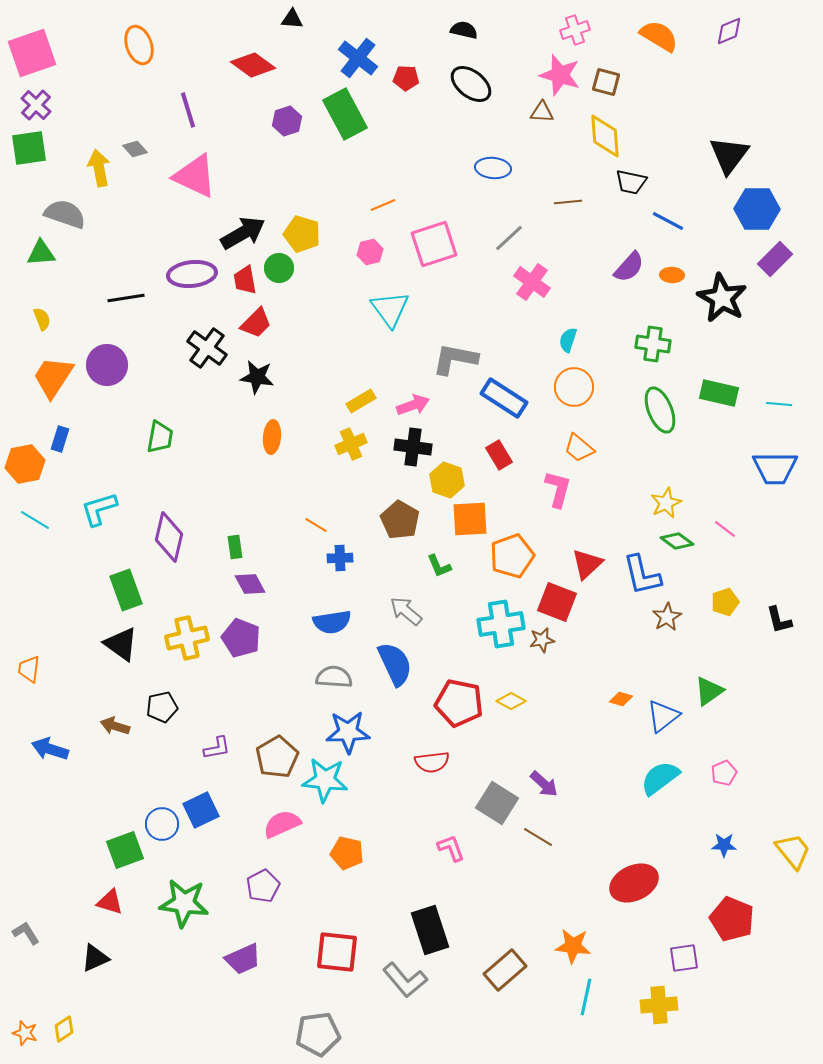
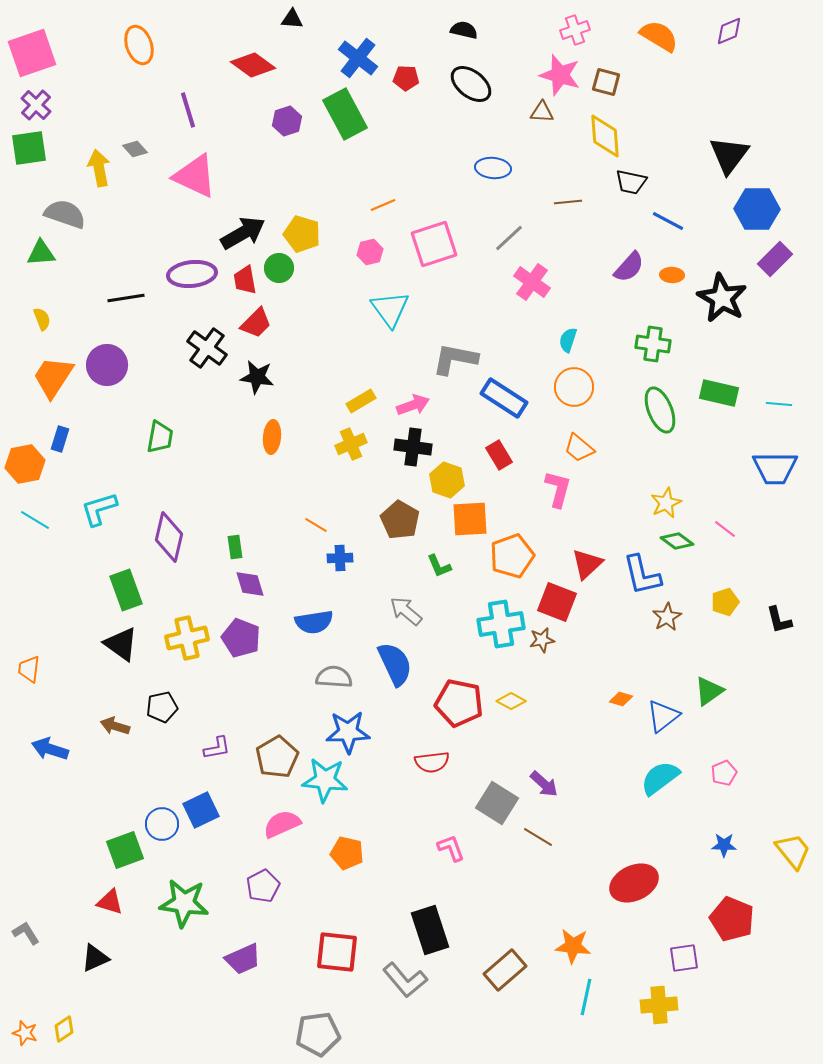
purple diamond at (250, 584): rotated 12 degrees clockwise
blue semicircle at (332, 622): moved 18 px left
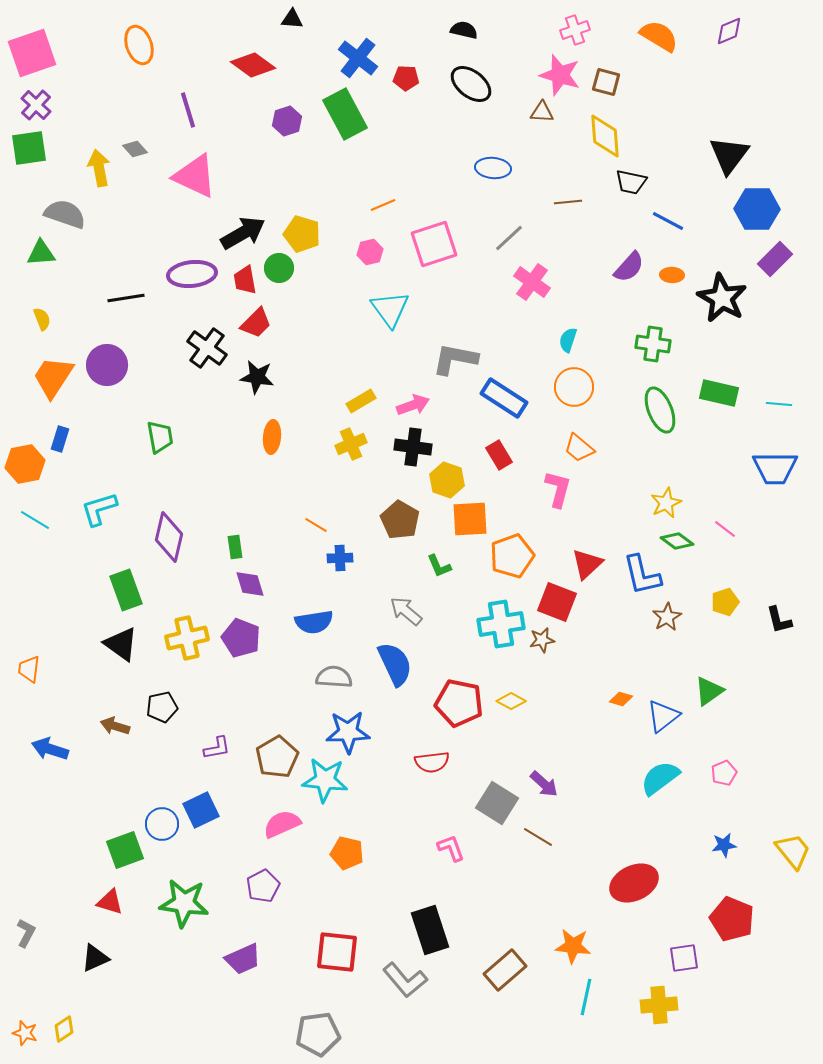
green trapezoid at (160, 437): rotated 20 degrees counterclockwise
blue star at (724, 845): rotated 10 degrees counterclockwise
gray L-shape at (26, 933): rotated 60 degrees clockwise
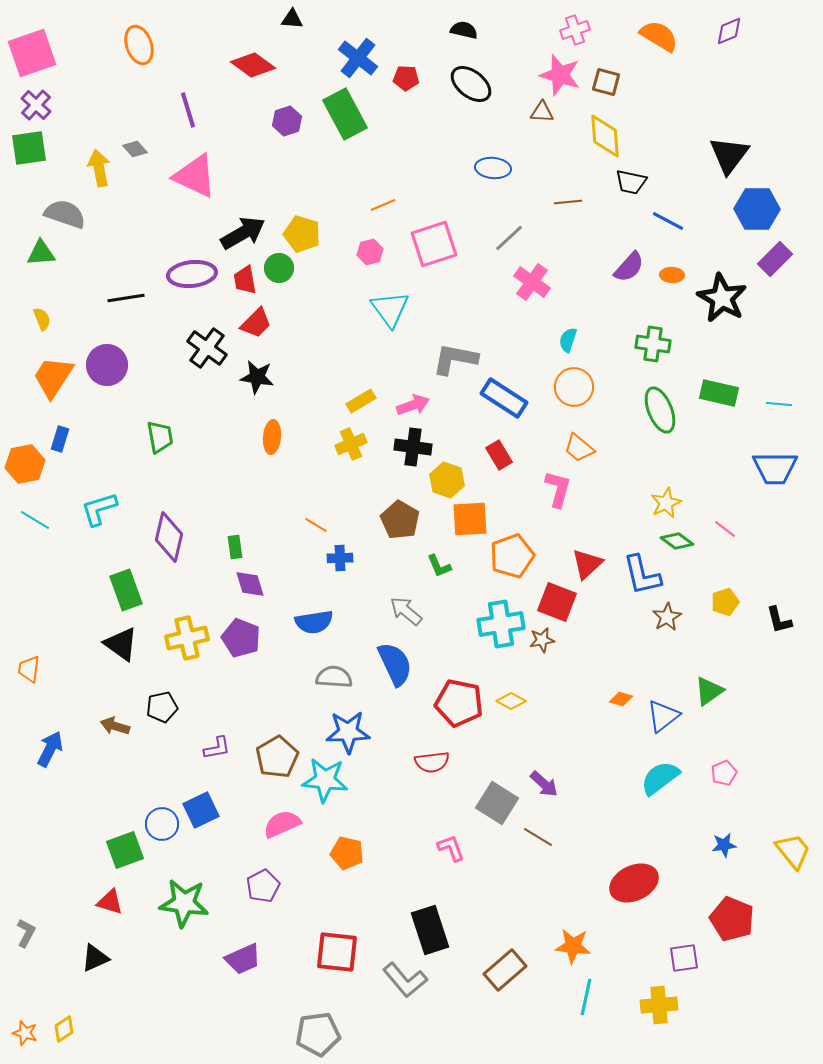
blue arrow at (50, 749): rotated 99 degrees clockwise
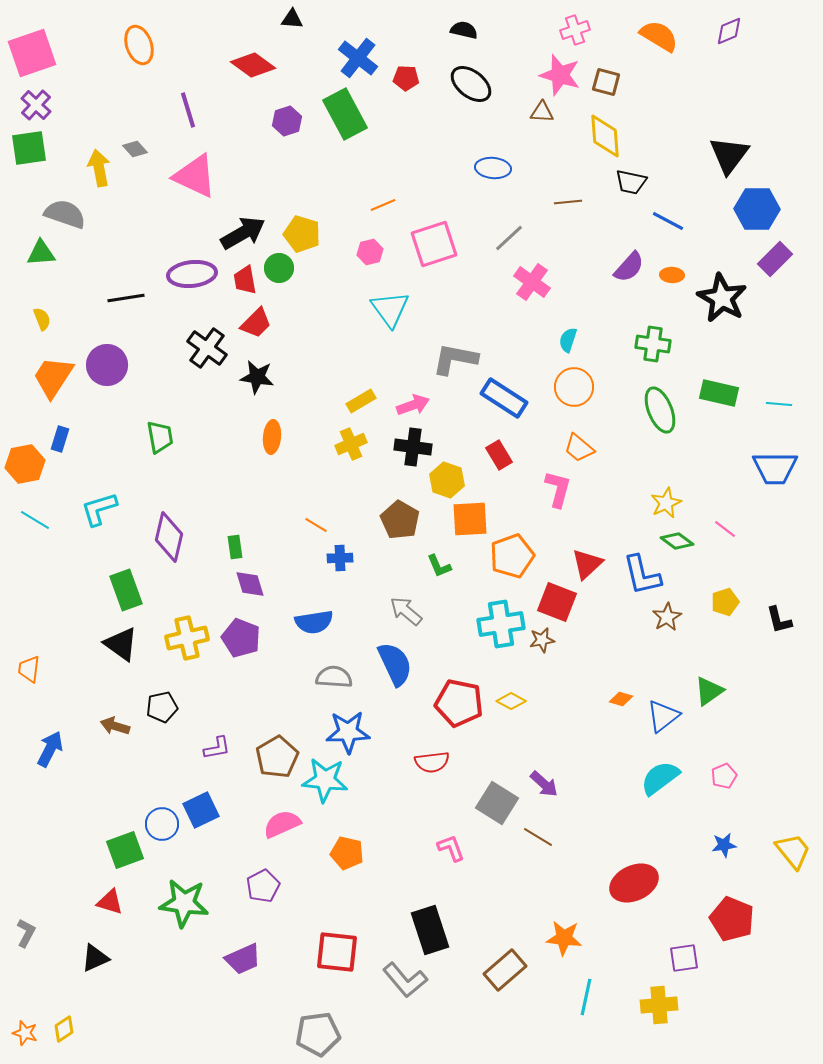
pink pentagon at (724, 773): moved 3 px down
orange star at (573, 946): moved 9 px left, 8 px up
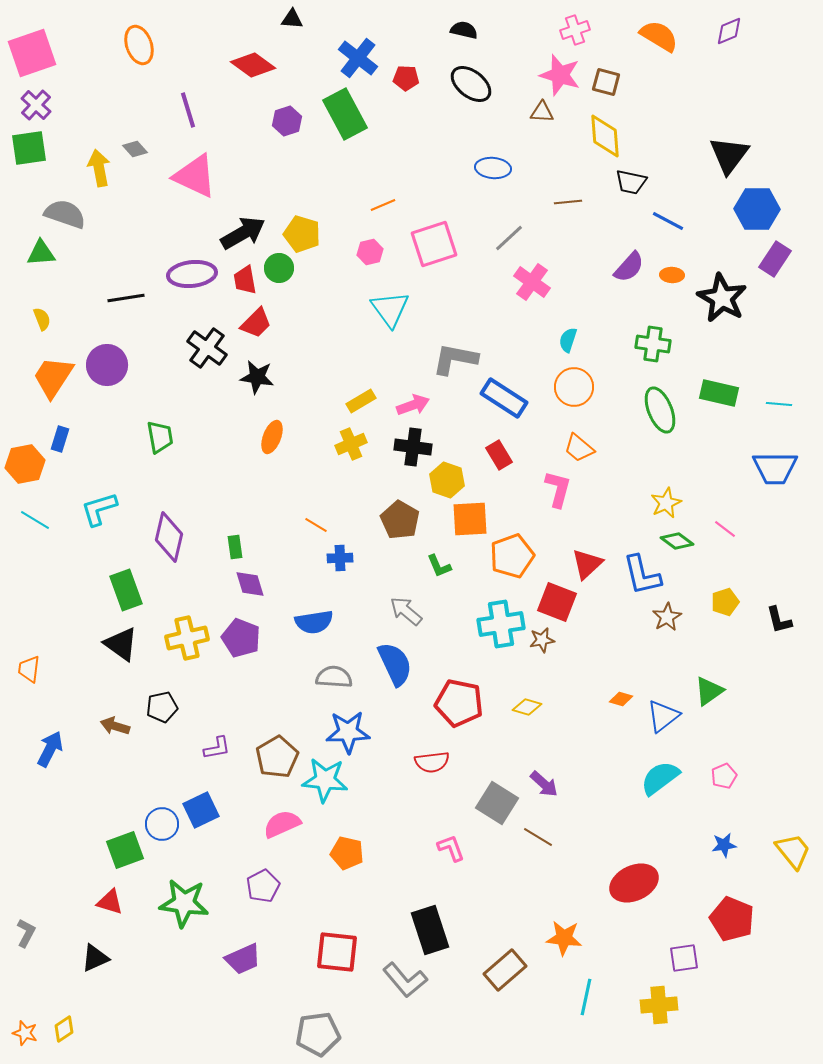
purple rectangle at (775, 259): rotated 12 degrees counterclockwise
orange ellipse at (272, 437): rotated 16 degrees clockwise
yellow diamond at (511, 701): moved 16 px right, 6 px down; rotated 12 degrees counterclockwise
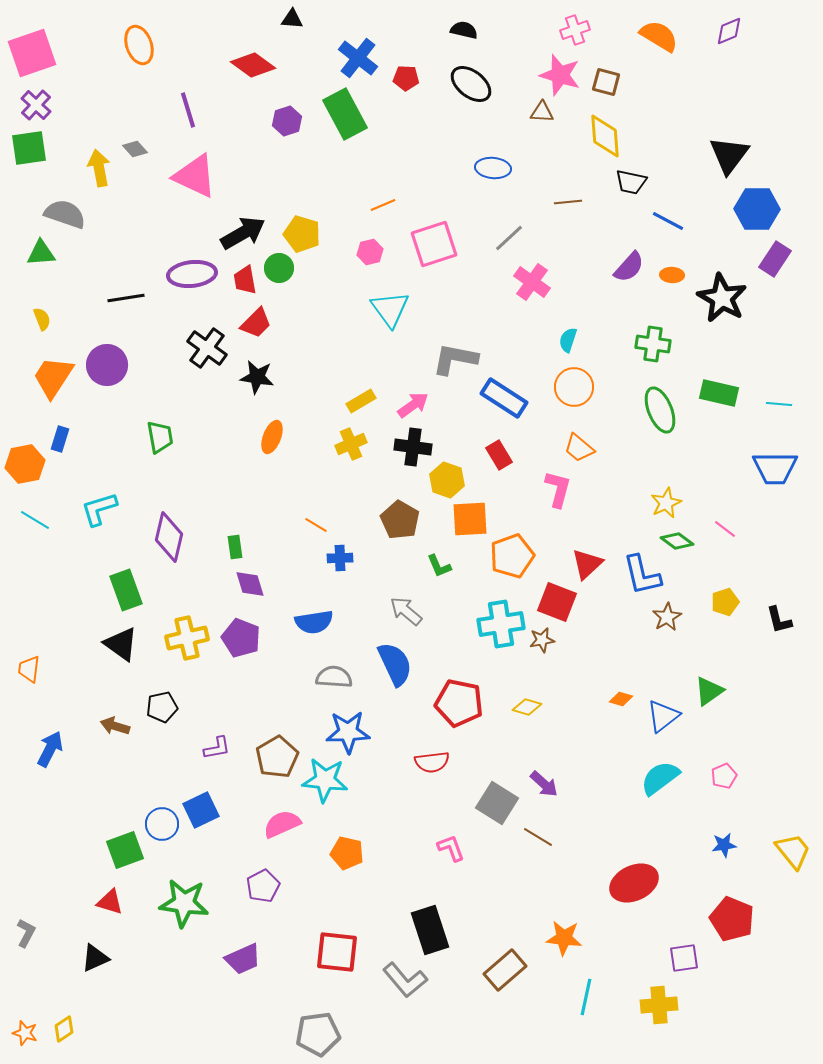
pink arrow at (413, 405): rotated 16 degrees counterclockwise
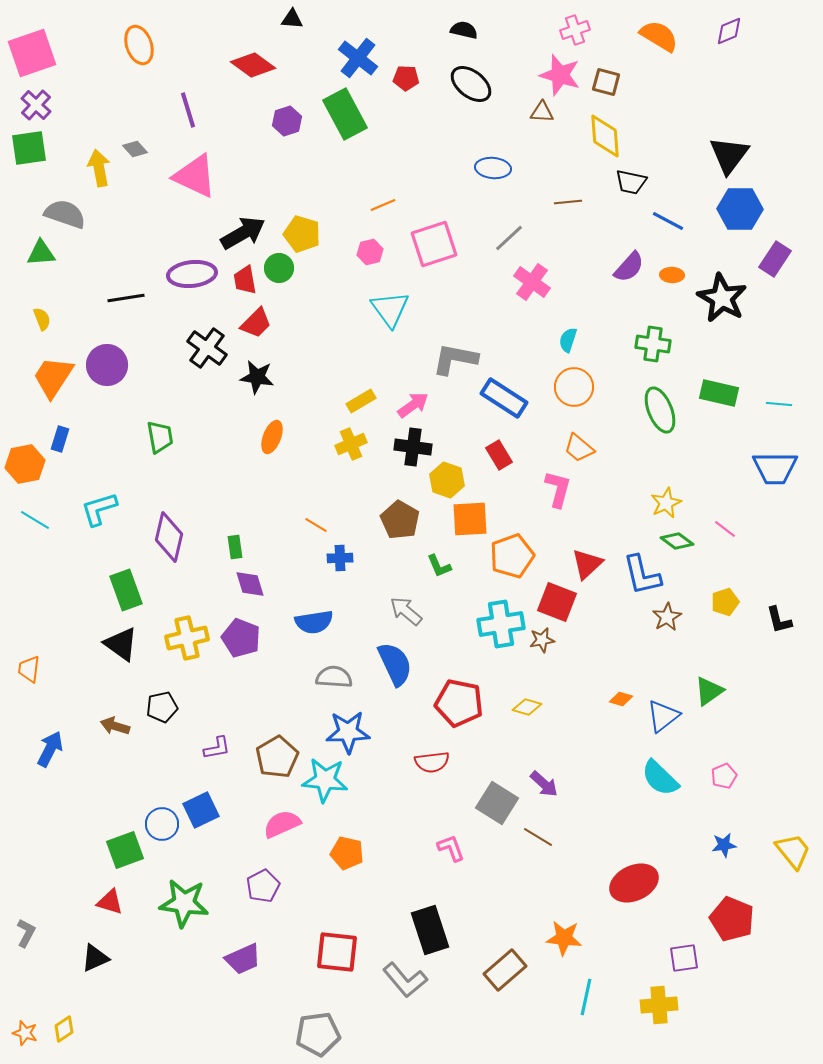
blue hexagon at (757, 209): moved 17 px left
cyan semicircle at (660, 778): rotated 99 degrees counterclockwise
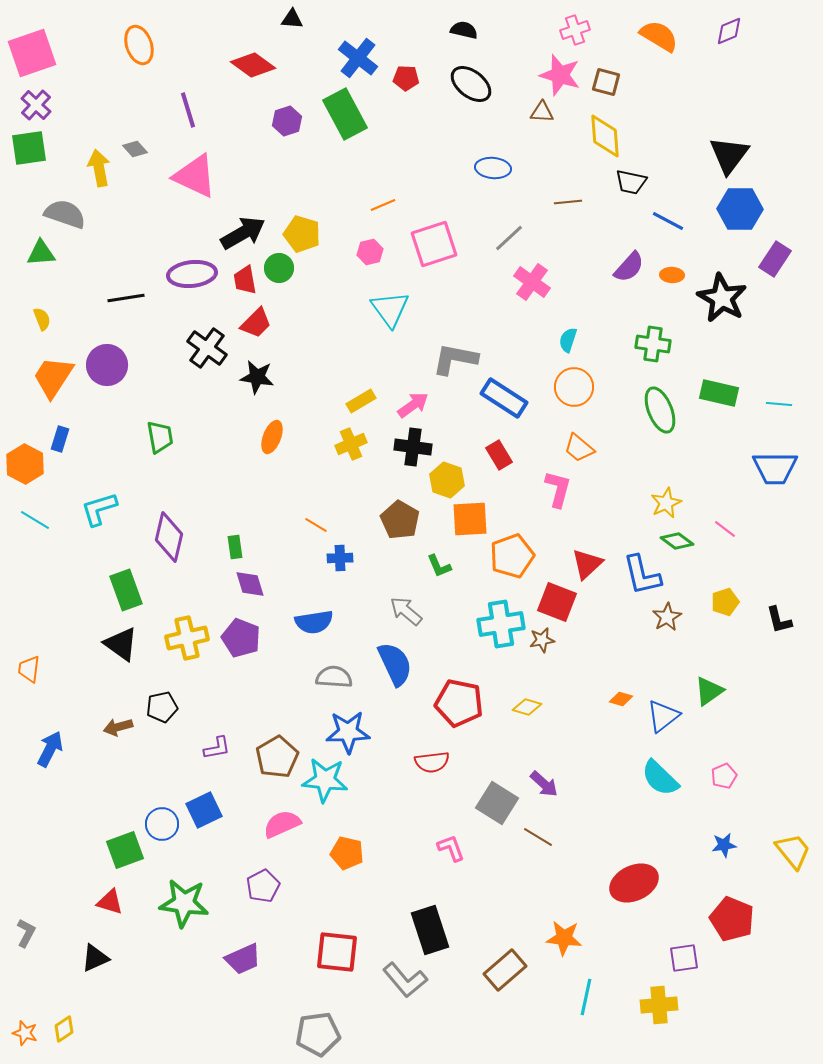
orange hexagon at (25, 464): rotated 21 degrees counterclockwise
brown arrow at (115, 726): moved 3 px right, 1 px down; rotated 32 degrees counterclockwise
blue square at (201, 810): moved 3 px right
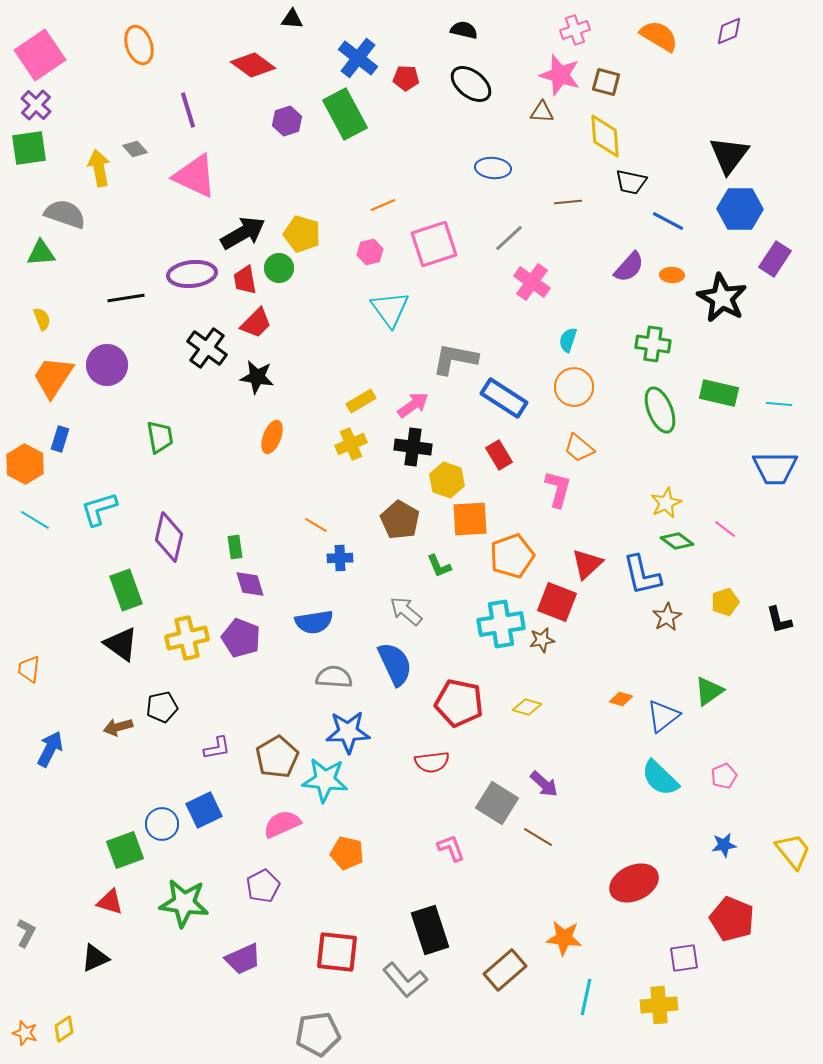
pink square at (32, 53): moved 8 px right, 2 px down; rotated 15 degrees counterclockwise
